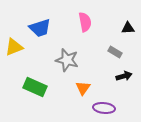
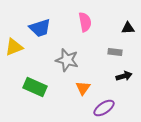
gray rectangle: rotated 24 degrees counterclockwise
purple ellipse: rotated 40 degrees counterclockwise
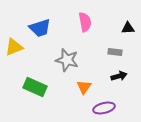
black arrow: moved 5 px left
orange triangle: moved 1 px right, 1 px up
purple ellipse: rotated 20 degrees clockwise
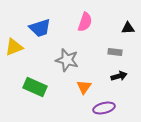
pink semicircle: rotated 30 degrees clockwise
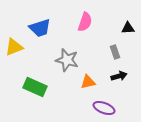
gray rectangle: rotated 64 degrees clockwise
orange triangle: moved 4 px right, 5 px up; rotated 42 degrees clockwise
purple ellipse: rotated 35 degrees clockwise
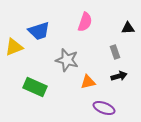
blue trapezoid: moved 1 px left, 3 px down
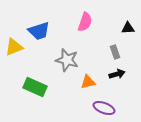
black arrow: moved 2 px left, 2 px up
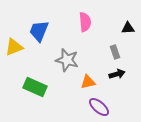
pink semicircle: rotated 24 degrees counterclockwise
blue trapezoid: rotated 130 degrees clockwise
purple ellipse: moved 5 px left, 1 px up; rotated 20 degrees clockwise
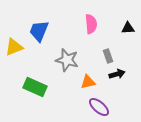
pink semicircle: moved 6 px right, 2 px down
gray rectangle: moved 7 px left, 4 px down
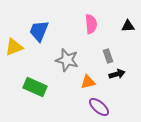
black triangle: moved 2 px up
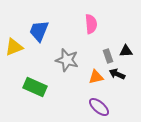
black triangle: moved 2 px left, 25 px down
black arrow: rotated 140 degrees counterclockwise
orange triangle: moved 8 px right, 5 px up
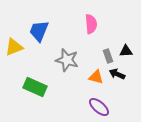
orange triangle: rotated 28 degrees clockwise
